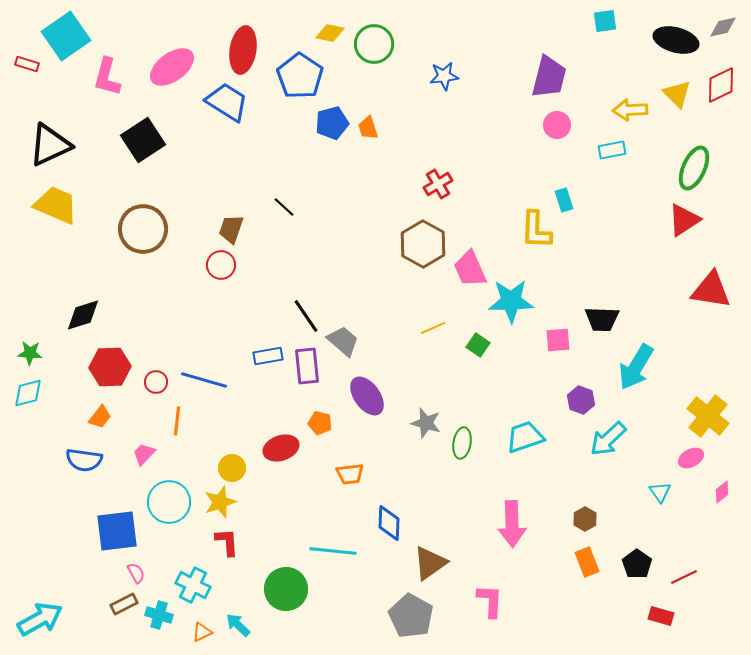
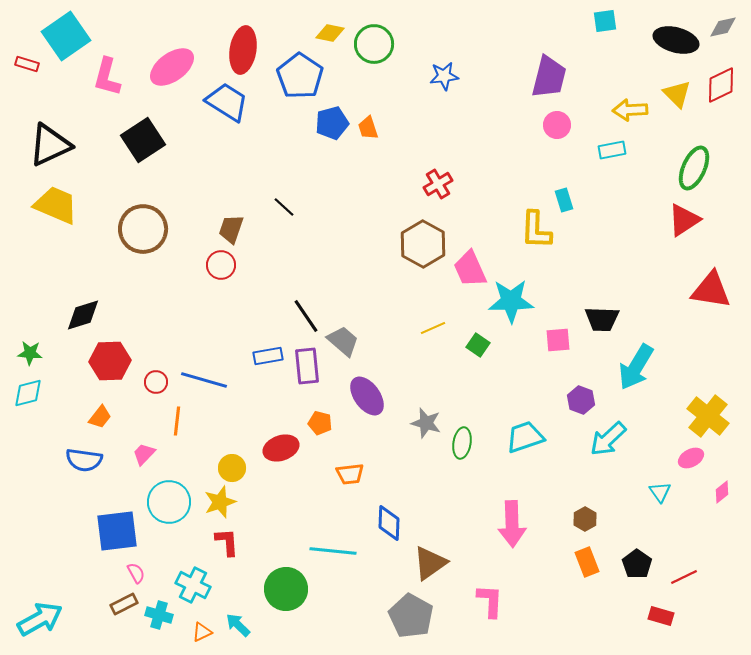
red hexagon at (110, 367): moved 6 px up
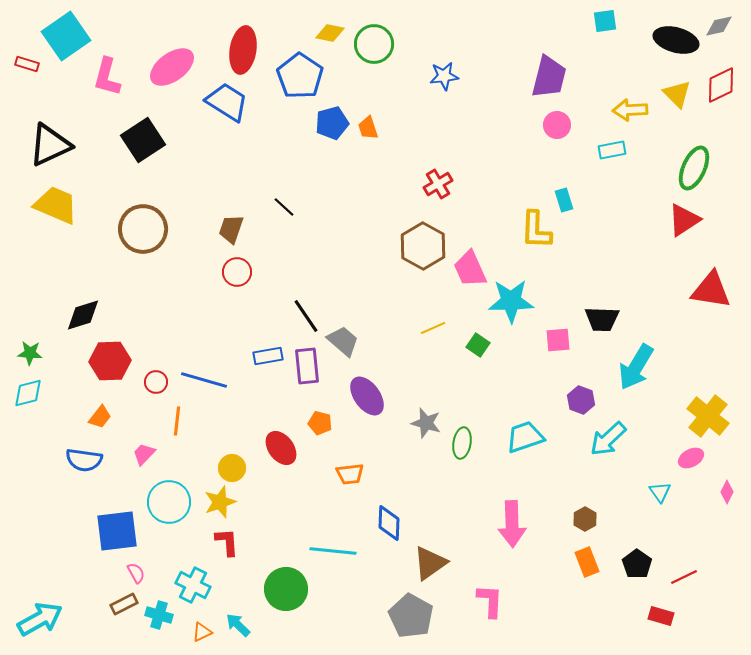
gray diamond at (723, 27): moved 4 px left, 1 px up
brown hexagon at (423, 244): moved 2 px down
red circle at (221, 265): moved 16 px right, 7 px down
red ellipse at (281, 448): rotated 72 degrees clockwise
pink diamond at (722, 492): moved 5 px right; rotated 25 degrees counterclockwise
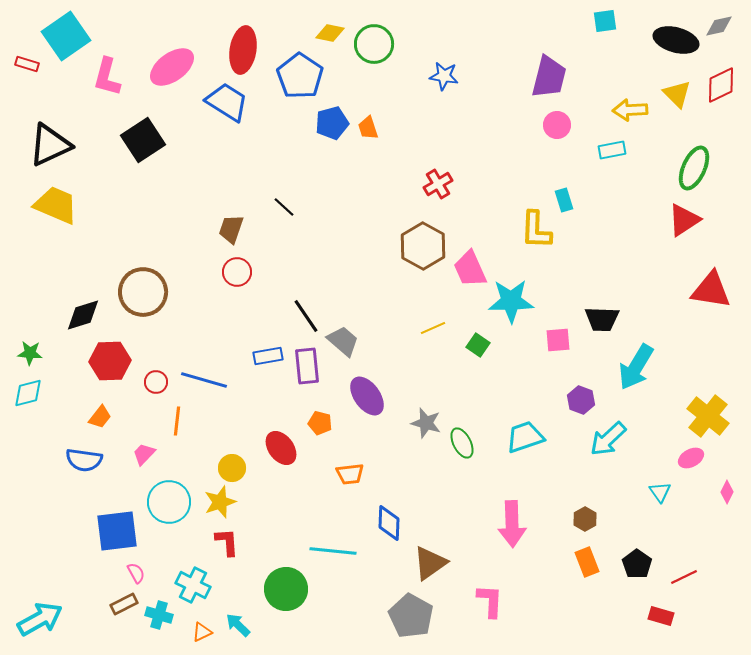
blue star at (444, 76): rotated 16 degrees clockwise
brown circle at (143, 229): moved 63 px down
green ellipse at (462, 443): rotated 36 degrees counterclockwise
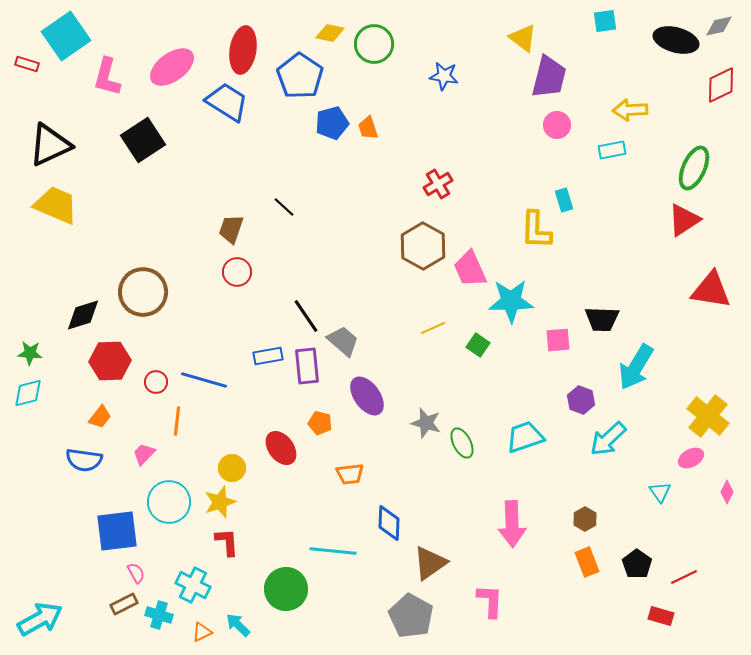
yellow triangle at (677, 94): moved 154 px left, 56 px up; rotated 8 degrees counterclockwise
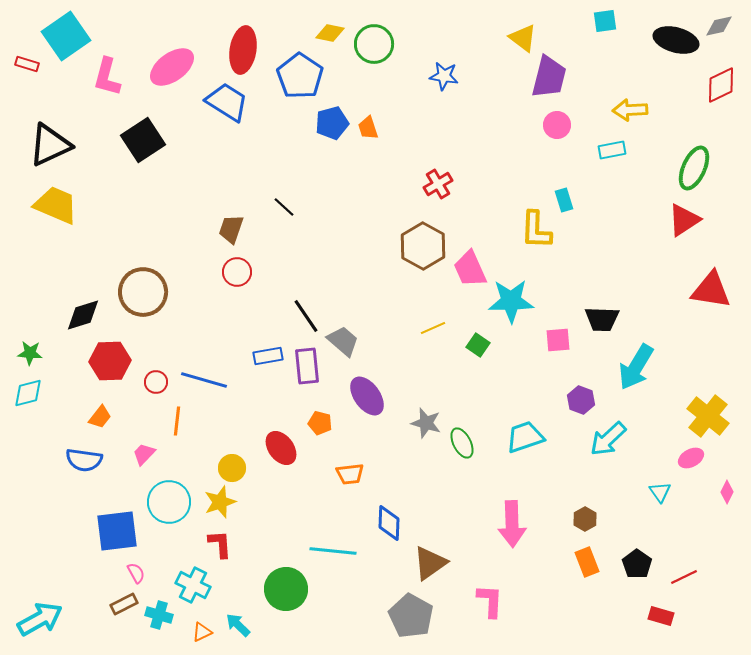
red L-shape at (227, 542): moved 7 px left, 2 px down
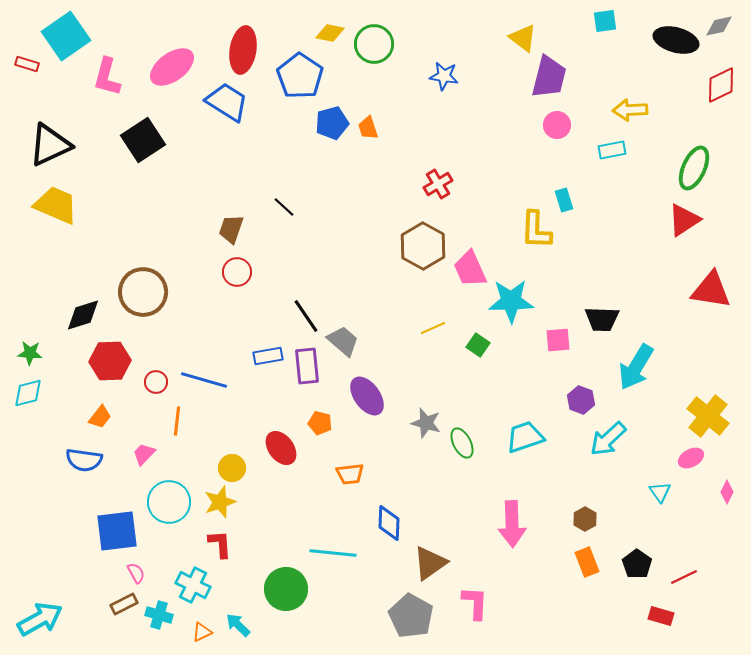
cyan line at (333, 551): moved 2 px down
pink L-shape at (490, 601): moved 15 px left, 2 px down
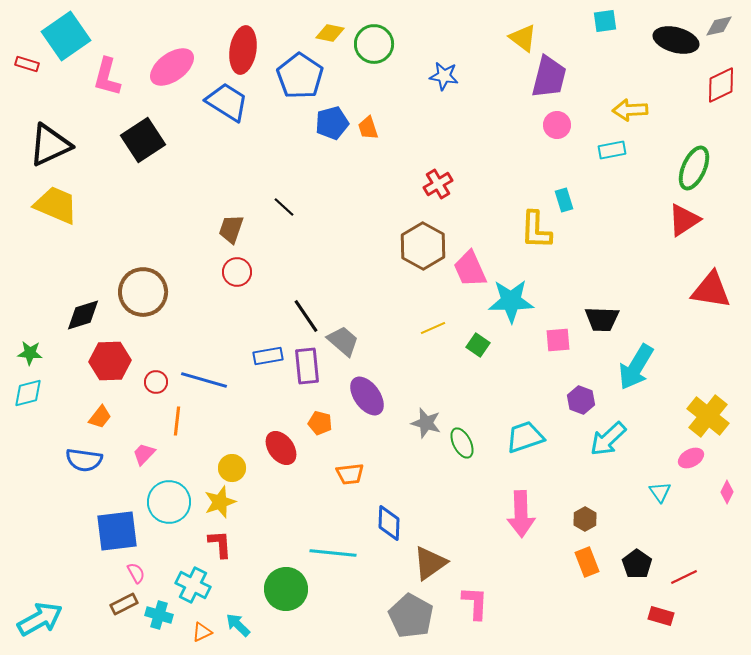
pink arrow at (512, 524): moved 9 px right, 10 px up
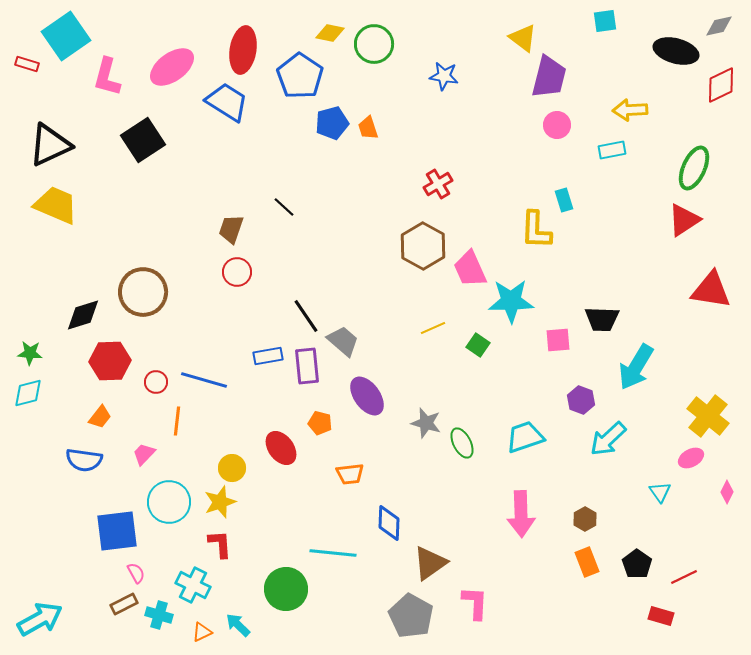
black ellipse at (676, 40): moved 11 px down
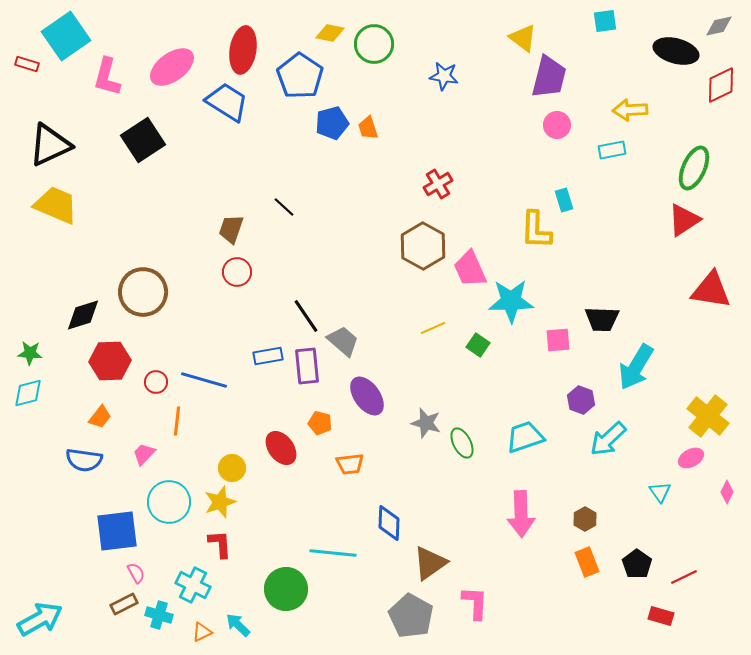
orange trapezoid at (350, 474): moved 10 px up
